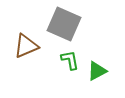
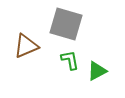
gray square: moved 2 px right; rotated 8 degrees counterclockwise
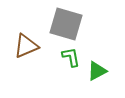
green L-shape: moved 1 px right, 3 px up
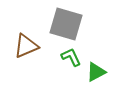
green L-shape: rotated 15 degrees counterclockwise
green triangle: moved 1 px left, 1 px down
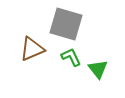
brown triangle: moved 6 px right, 3 px down
green triangle: moved 2 px right, 3 px up; rotated 40 degrees counterclockwise
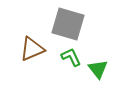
gray square: moved 2 px right
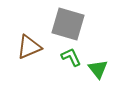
brown triangle: moved 3 px left, 2 px up
